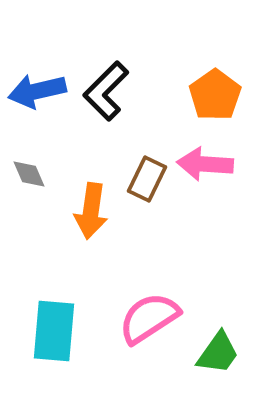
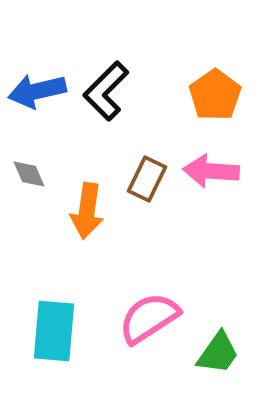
pink arrow: moved 6 px right, 7 px down
orange arrow: moved 4 px left
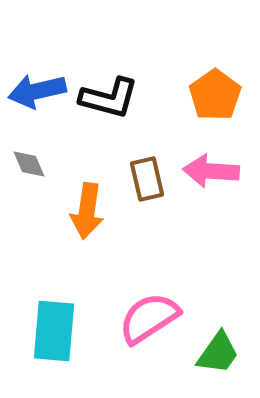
black L-shape: moved 3 px right, 7 px down; rotated 120 degrees counterclockwise
gray diamond: moved 10 px up
brown rectangle: rotated 39 degrees counterclockwise
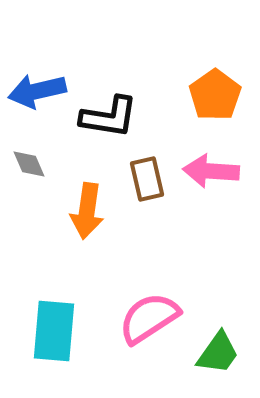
black L-shape: moved 19 px down; rotated 6 degrees counterclockwise
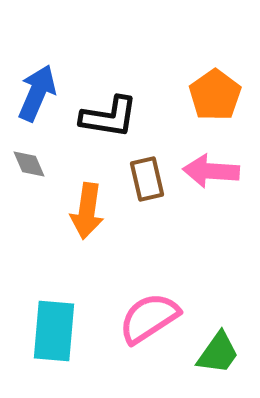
blue arrow: moved 2 px down; rotated 126 degrees clockwise
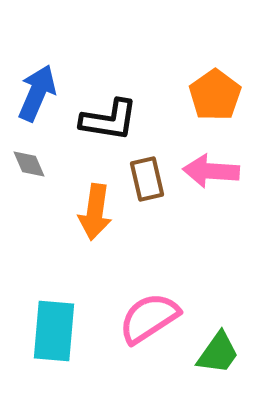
black L-shape: moved 3 px down
orange arrow: moved 8 px right, 1 px down
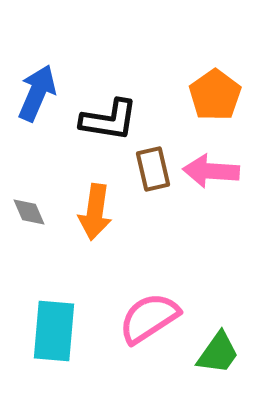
gray diamond: moved 48 px down
brown rectangle: moved 6 px right, 10 px up
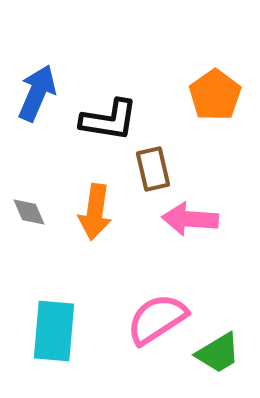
pink arrow: moved 21 px left, 48 px down
pink semicircle: moved 8 px right, 1 px down
green trapezoid: rotated 24 degrees clockwise
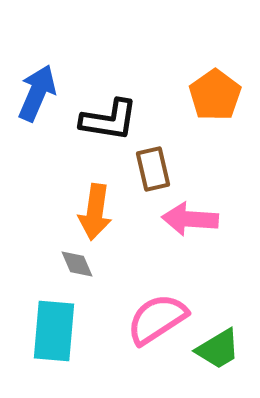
gray diamond: moved 48 px right, 52 px down
green trapezoid: moved 4 px up
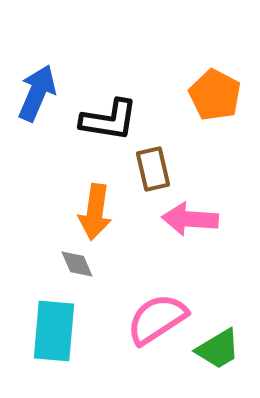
orange pentagon: rotated 9 degrees counterclockwise
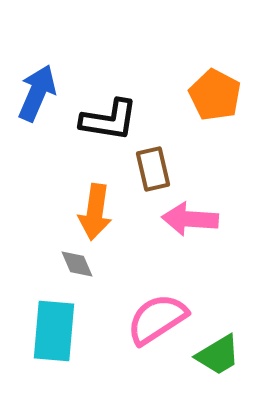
green trapezoid: moved 6 px down
